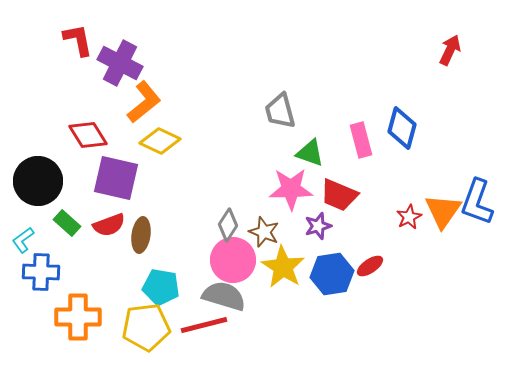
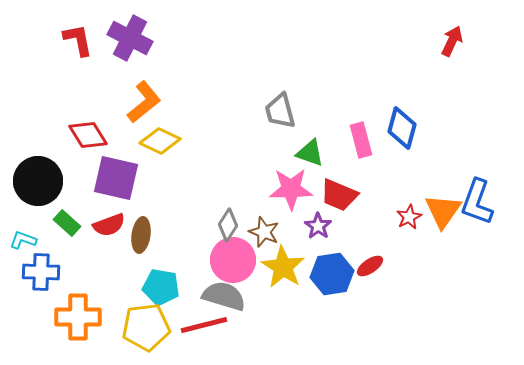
red arrow: moved 2 px right, 9 px up
purple cross: moved 10 px right, 25 px up
purple star: rotated 20 degrees counterclockwise
cyan L-shape: rotated 56 degrees clockwise
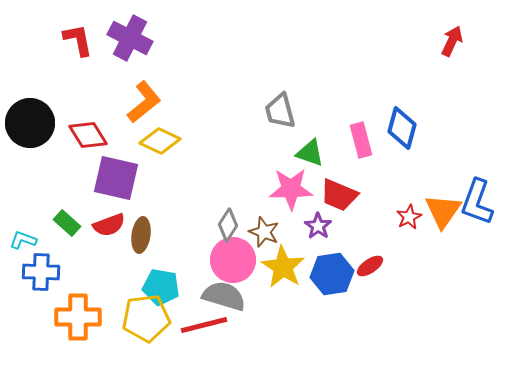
black circle: moved 8 px left, 58 px up
yellow pentagon: moved 9 px up
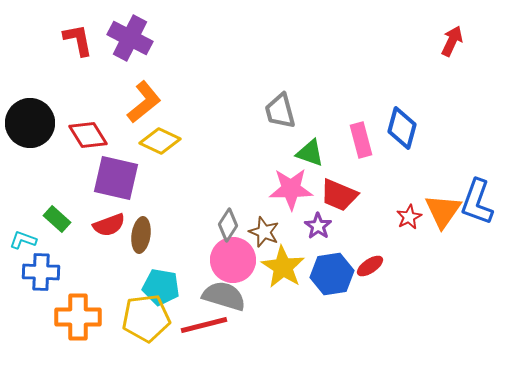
green rectangle: moved 10 px left, 4 px up
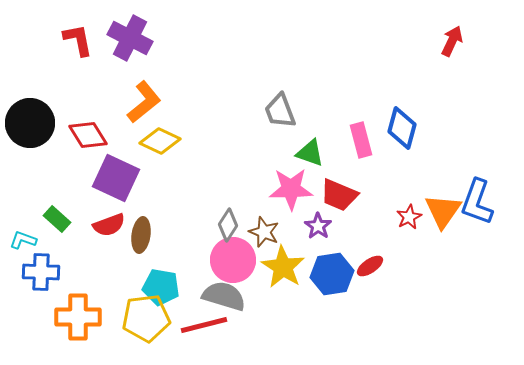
gray trapezoid: rotated 6 degrees counterclockwise
purple square: rotated 12 degrees clockwise
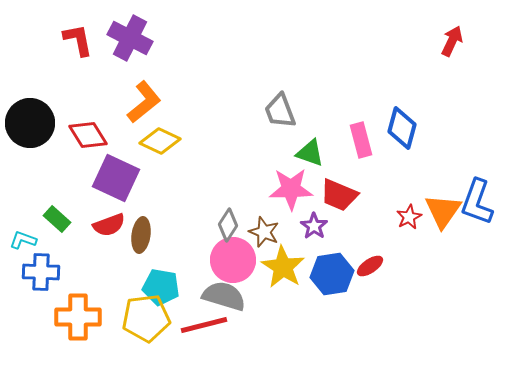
purple star: moved 4 px left
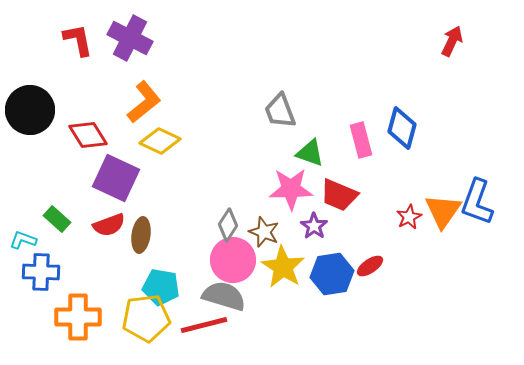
black circle: moved 13 px up
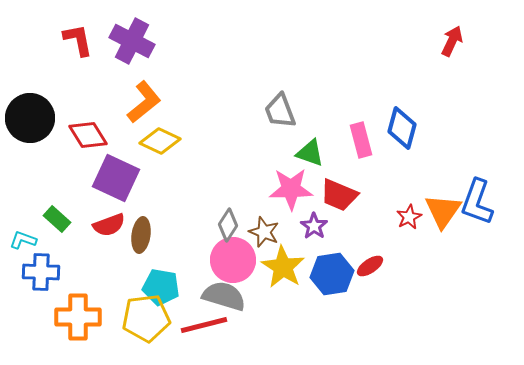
purple cross: moved 2 px right, 3 px down
black circle: moved 8 px down
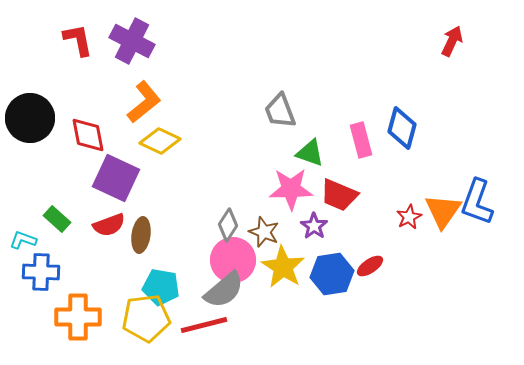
red diamond: rotated 21 degrees clockwise
gray semicircle: moved 6 px up; rotated 123 degrees clockwise
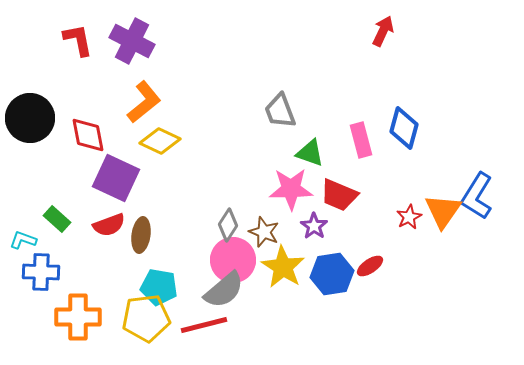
red arrow: moved 69 px left, 10 px up
blue diamond: moved 2 px right
blue L-shape: moved 6 px up; rotated 12 degrees clockwise
cyan pentagon: moved 2 px left
